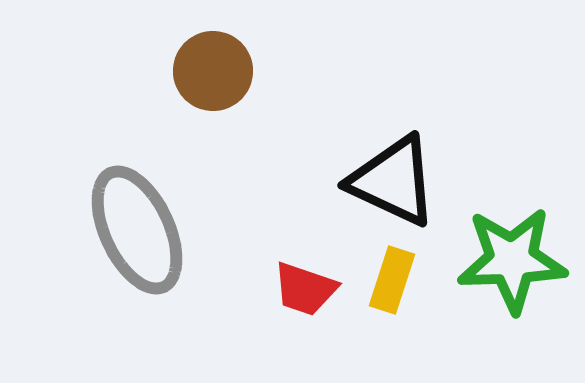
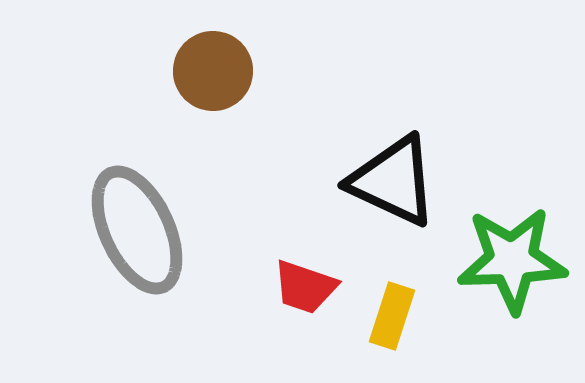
yellow rectangle: moved 36 px down
red trapezoid: moved 2 px up
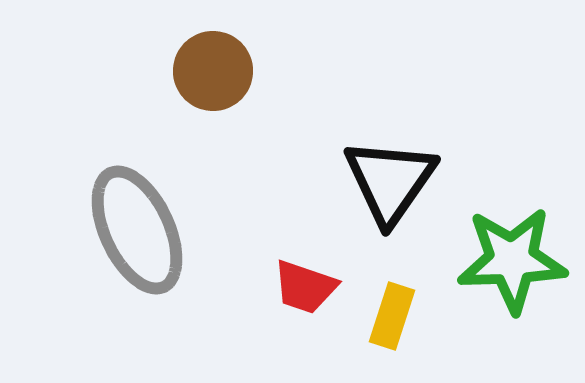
black triangle: moved 3 px left; rotated 40 degrees clockwise
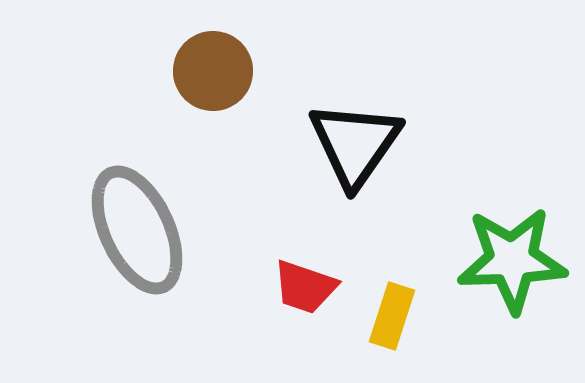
black triangle: moved 35 px left, 37 px up
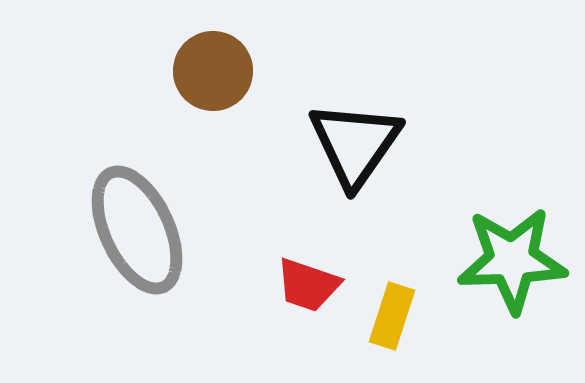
red trapezoid: moved 3 px right, 2 px up
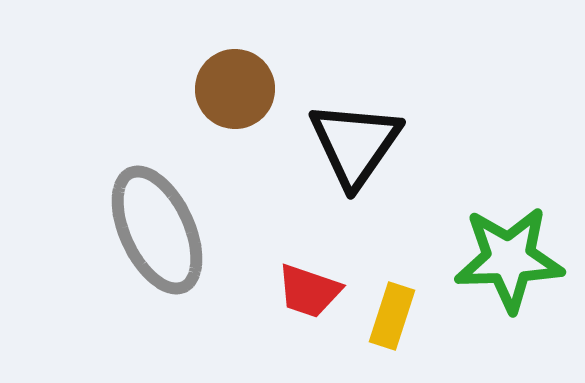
brown circle: moved 22 px right, 18 px down
gray ellipse: moved 20 px right
green star: moved 3 px left, 1 px up
red trapezoid: moved 1 px right, 6 px down
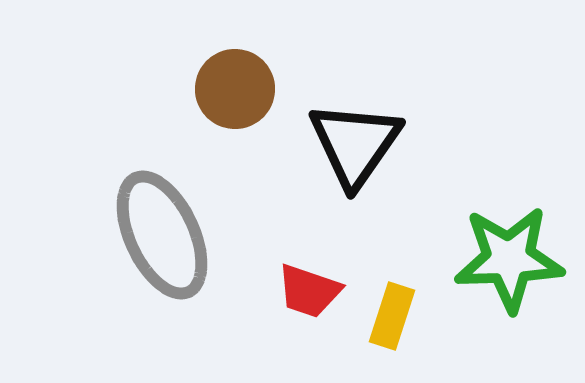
gray ellipse: moved 5 px right, 5 px down
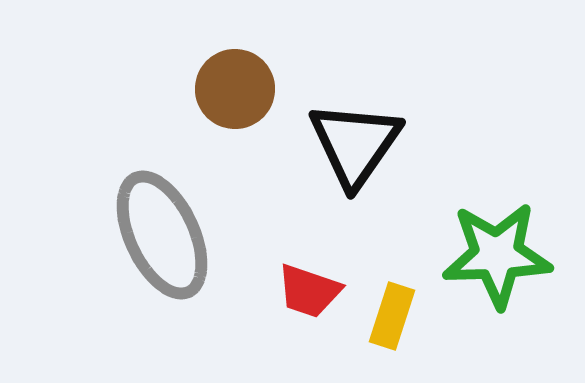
green star: moved 12 px left, 4 px up
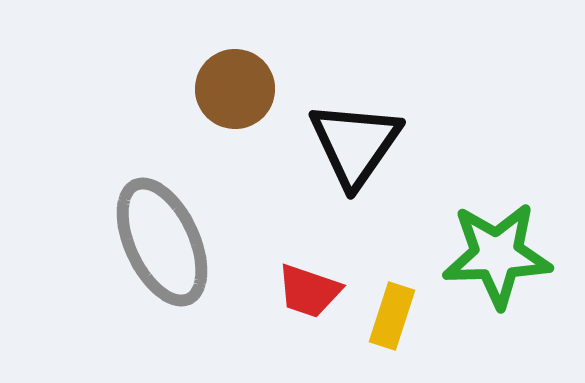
gray ellipse: moved 7 px down
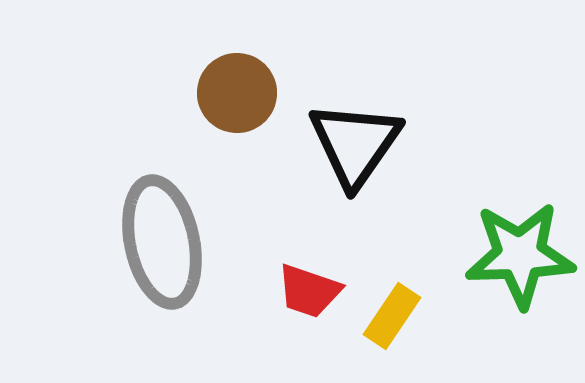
brown circle: moved 2 px right, 4 px down
gray ellipse: rotated 13 degrees clockwise
green star: moved 23 px right
yellow rectangle: rotated 16 degrees clockwise
